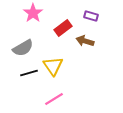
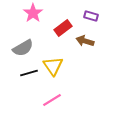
pink line: moved 2 px left, 1 px down
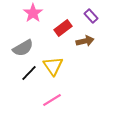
purple rectangle: rotated 32 degrees clockwise
brown arrow: rotated 150 degrees clockwise
black line: rotated 30 degrees counterclockwise
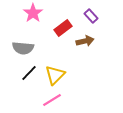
gray semicircle: rotated 35 degrees clockwise
yellow triangle: moved 2 px right, 9 px down; rotated 20 degrees clockwise
